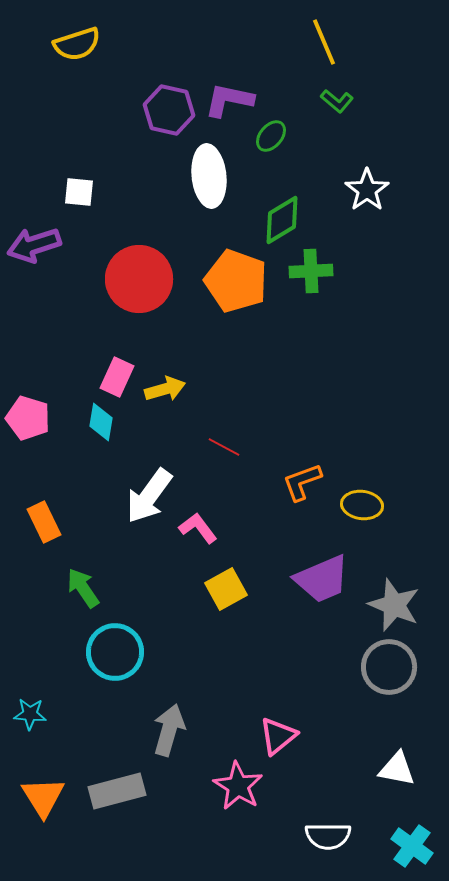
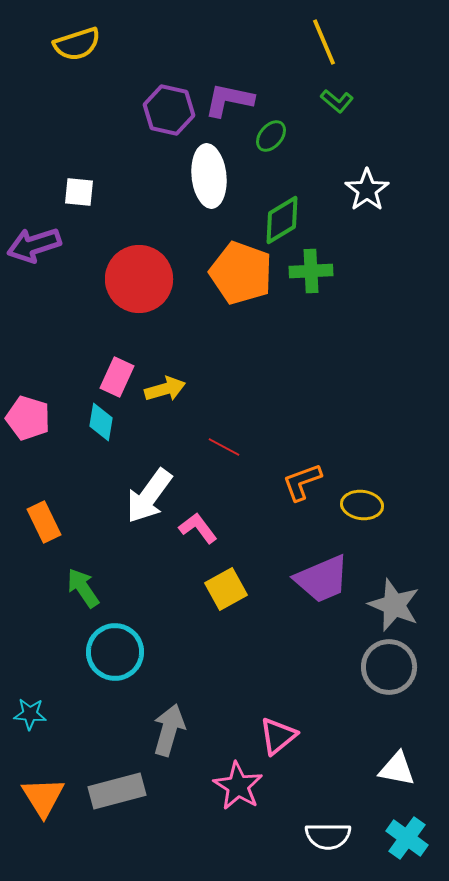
orange pentagon: moved 5 px right, 8 px up
cyan cross: moved 5 px left, 8 px up
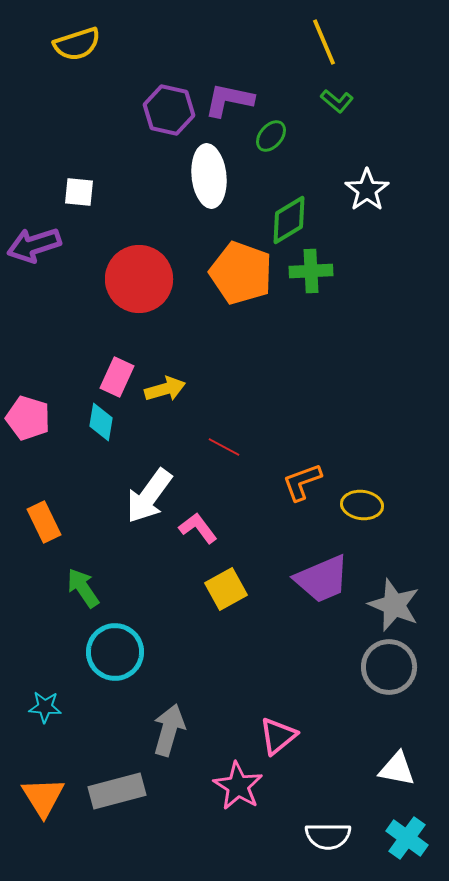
green diamond: moved 7 px right
cyan star: moved 15 px right, 7 px up
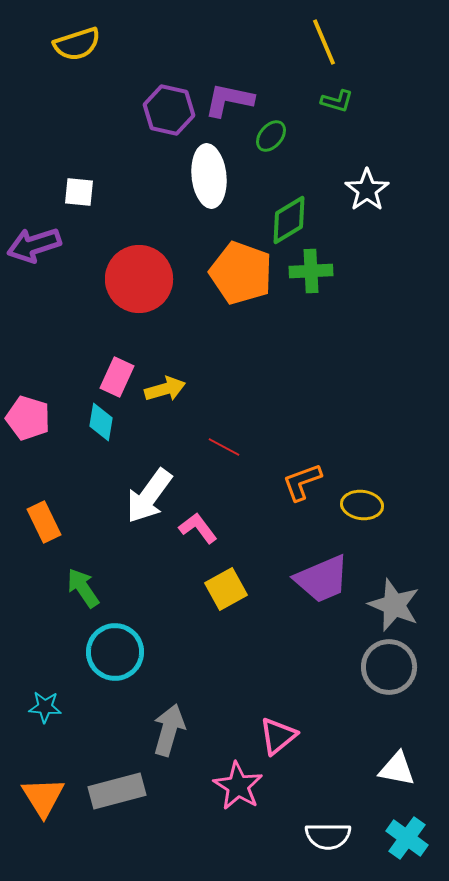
green L-shape: rotated 24 degrees counterclockwise
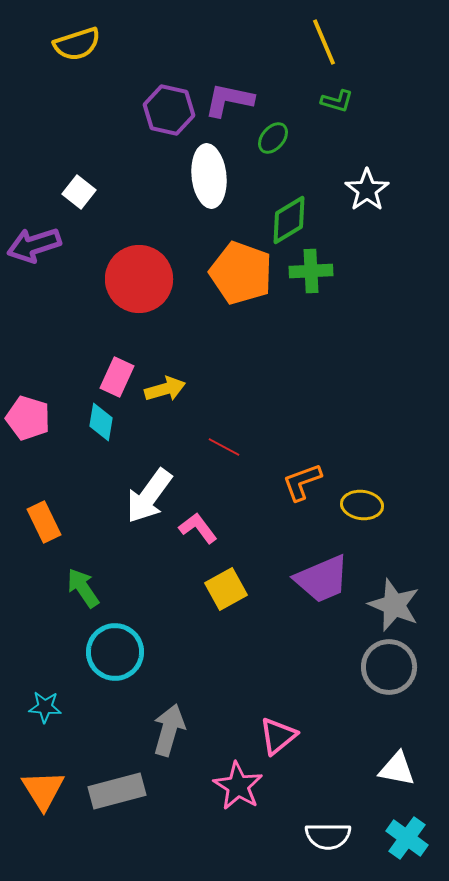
green ellipse: moved 2 px right, 2 px down
white square: rotated 32 degrees clockwise
orange triangle: moved 7 px up
